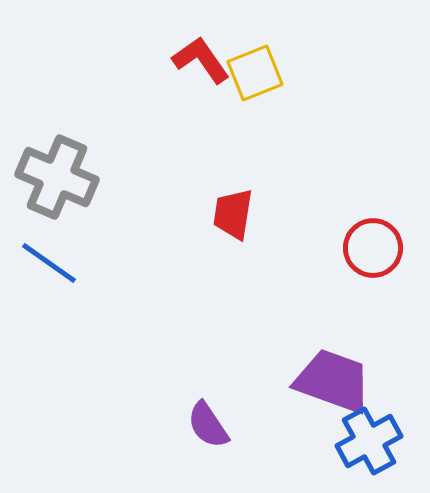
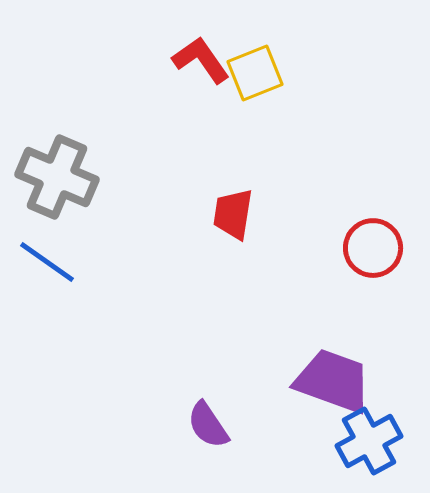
blue line: moved 2 px left, 1 px up
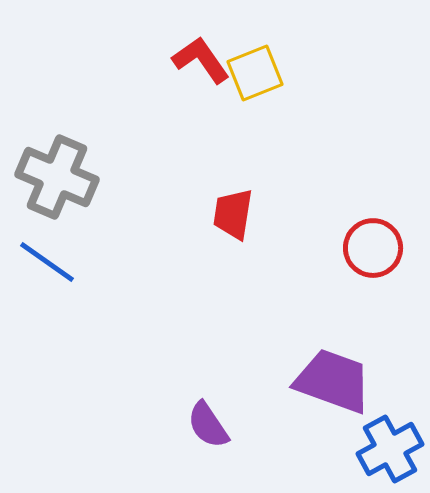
blue cross: moved 21 px right, 8 px down
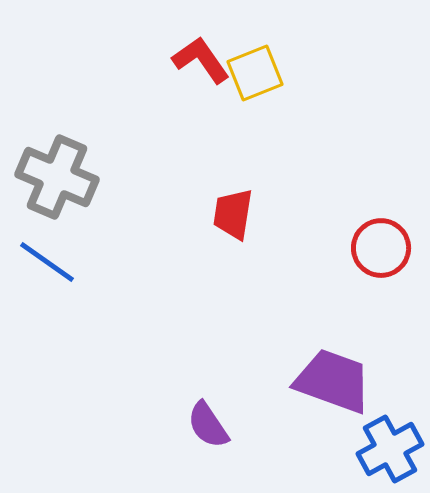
red circle: moved 8 px right
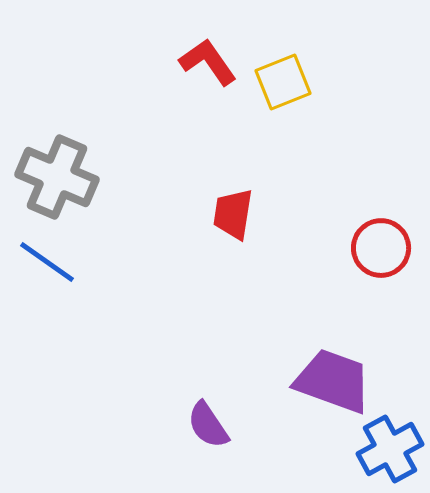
red L-shape: moved 7 px right, 2 px down
yellow square: moved 28 px right, 9 px down
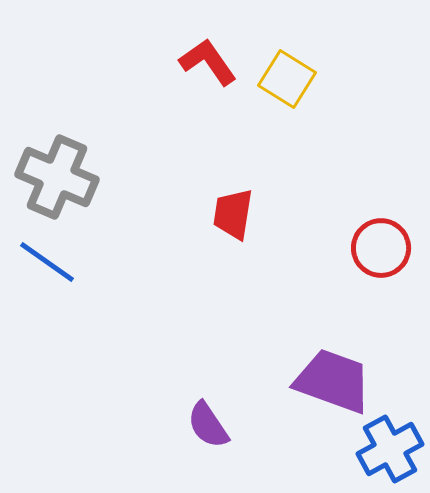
yellow square: moved 4 px right, 3 px up; rotated 36 degrees counterclockwise
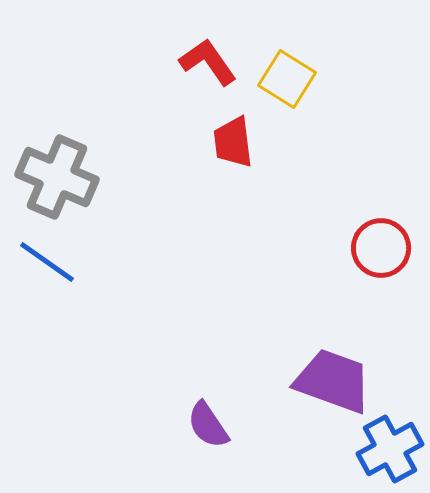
red trapezoid: moved 72 px up; rotated 16 degrees counterclockwise
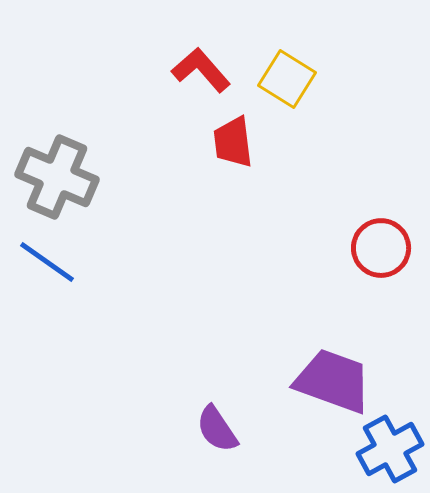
red L-shape: moved 7 px left, 8 px down; rotated 6 degrees counterclockwise
purple semicircle: moved 9 px right, 4 px down
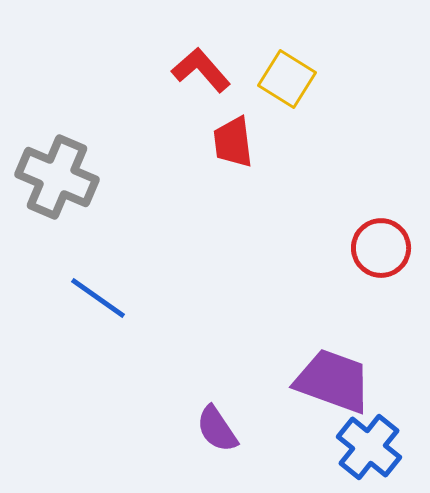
blue line: moved 51 px right, 36 px down
blue cross: moved 21 px left, 2 px up; rotated 22 degrees counterclockwise
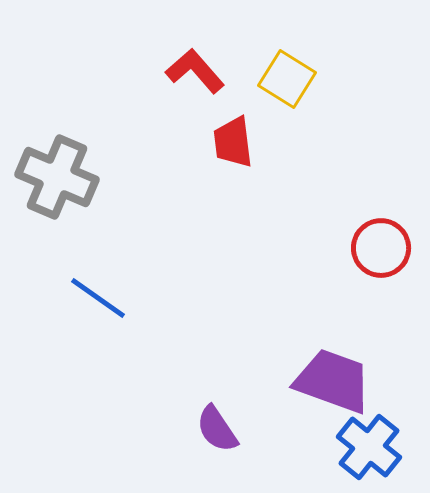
red L-shape: moved 6 px left, 1 px down
